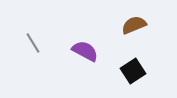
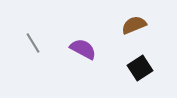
purple semicircle: moved 2 px left, 2 px up
black square: moved 7 px right, 3 px up
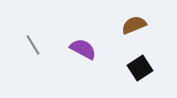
gray line: moved 2 px down
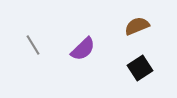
brown semicircle: moved 3 px right, 1 px down
purple semicircle: rotated 108 degrees clockwise
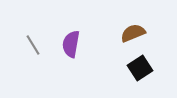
brown semicircle: moved 4 px left, 7 px down
purple semicircle: moved 12 px left, 5 px up; rotated 144 degrees clockwise
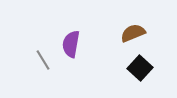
gray line: moved 10 px right, 15 px down
black square: rotated 15 degrees counterclockwise
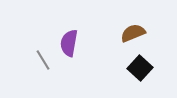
purple semicircle: moved 2 px left, 1 px up
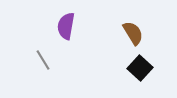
brown semicircle: rotated 80 degrees clockwise
purple semicircle: moved 3 px left, 17 px up
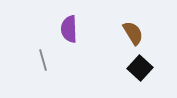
purple semicircle: moved 3 px right, 3 px down; rotated 12 degrees counterclockwise
gray line: rotated 15 degrees clockwise
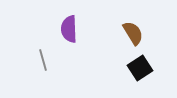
black square: rotated 15 degrees clockwise
